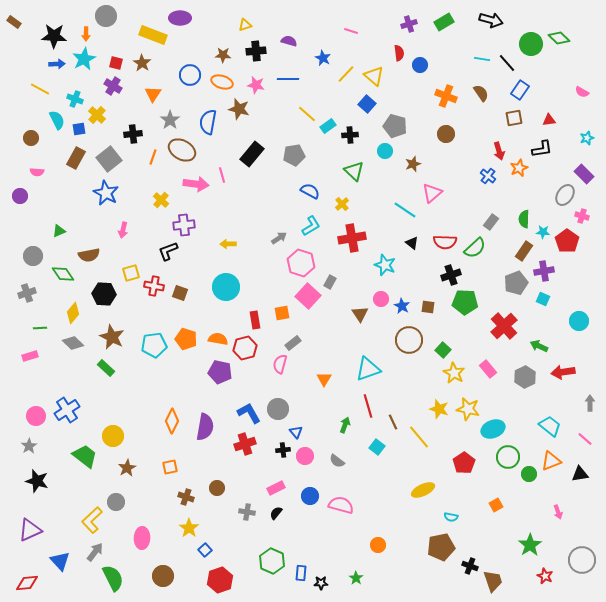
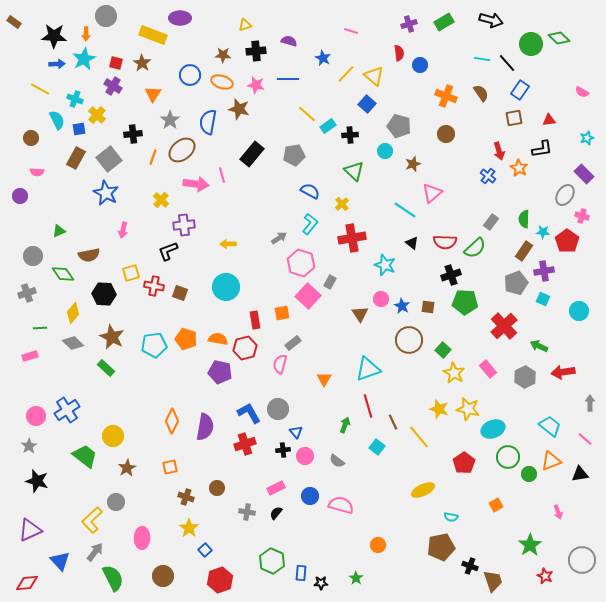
gray pentagon at (395, 126): moved 4 px right
brown ellipse at (182, 150): rotated 68 degrees counterclockwise
orange star at (519, 168): rotated 18 degrees counterclockwise
cyan L-shape at (311, 226): moved 1 px left, 2 px up; rotated 20 degrees counterclockwise
cyan circle at (579, 321): moved 10 px up
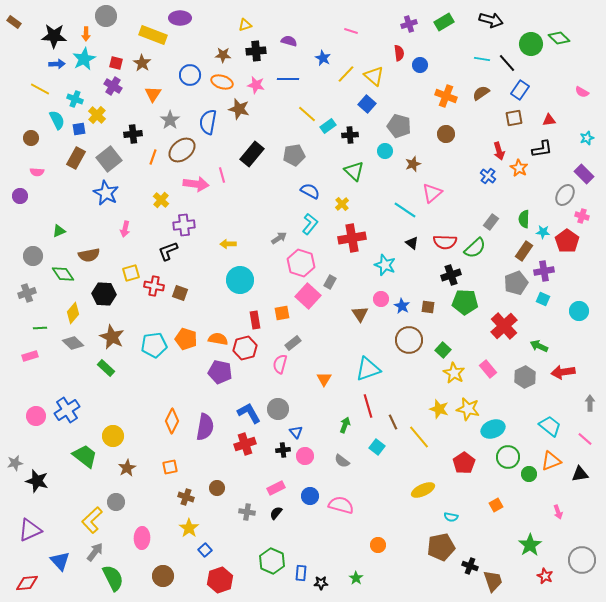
brown semicircle at (481, 93): rotated 90 degrees counterclockwise
pink arrow at (123, 230): moved 2 px right, 1 px up
cyan circle at (226, 287): moved 14 px right, 7 px up
gray star at (29, 446): moved 14 px left, 17 px down; rotated 21 degrees clockwise
gray semicircle at (337, 461): moved 5 px right
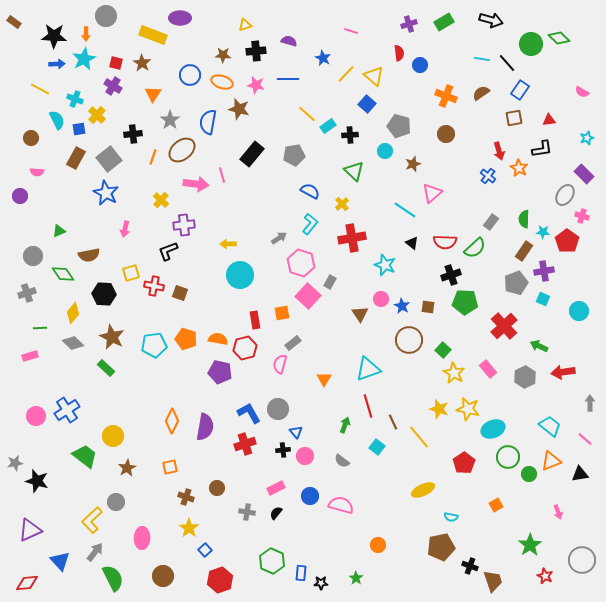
cyan circle at (240, 280): moved 5 px up
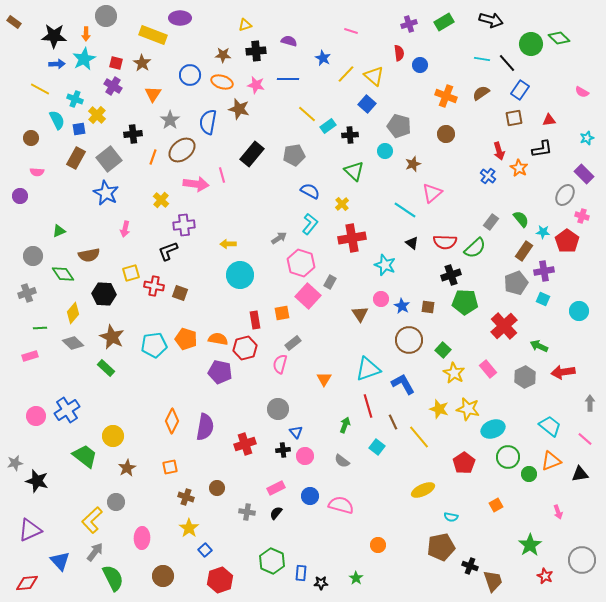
green semicircle at (524, 219): moved 3 px left; rotated 138 degrees clockwise
blue L-shape at (249, 413): moved 154 px right, 29 px up
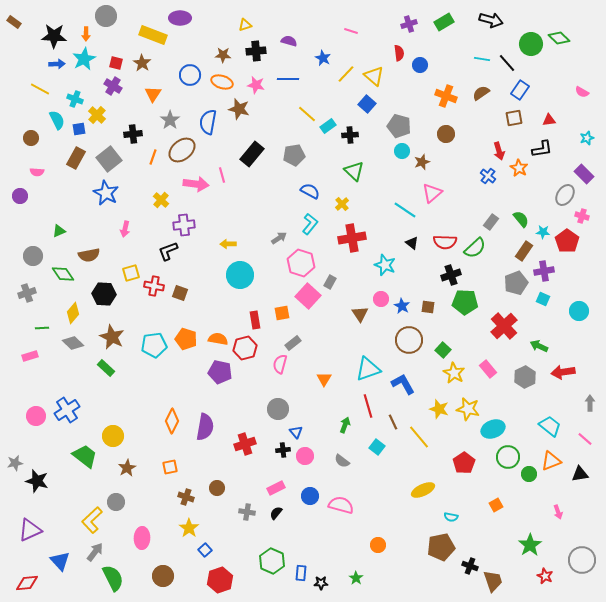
cyan circle at (385, 151): moved 17 px right
brown star at (413, 164): moved 9 px right, 2 px up
green line at (40, 328): moved 2 px right
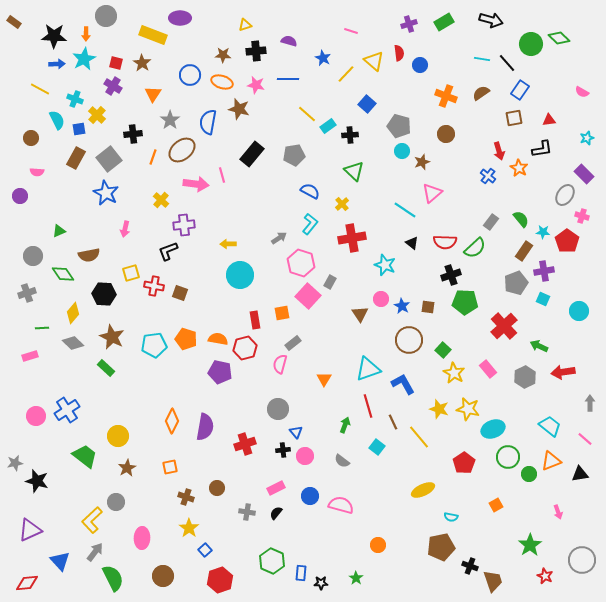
yellow triangle at (374, 76): moved 15 px up
yellow circle at (113, 436): moved 5 px right
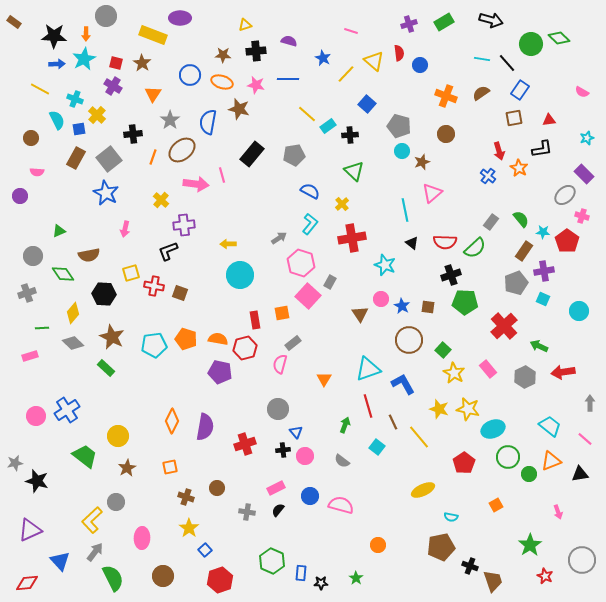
gray ellipse at (565, 195): rotated 15 degrees clockwise
cyan line at (405, 210): rotated 45 degrees clockwise
black semicircle at (276, 513): moved 2 px right, 3 px up
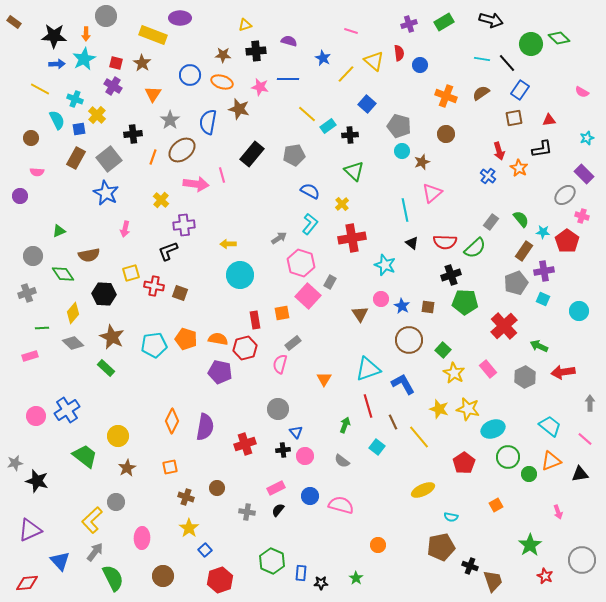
pink star at (256, 85): moved 4 px right, 2 px down
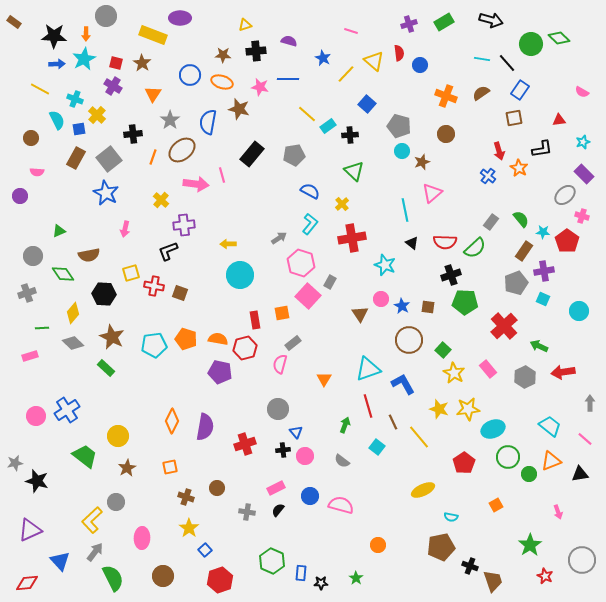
red triangle at (549, 120): moved 10 px right
cyan star at (587, 138): moved 4 px left, 4 px down
yellow star at (468, 409): rotated 20 degrees counterclockwise
